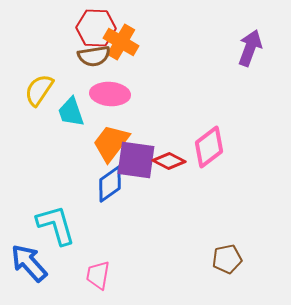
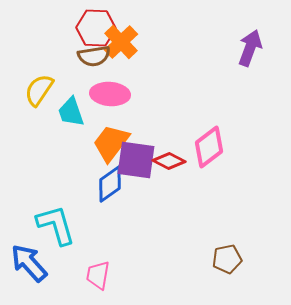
orange cross: rotated 16 degrees clockwise
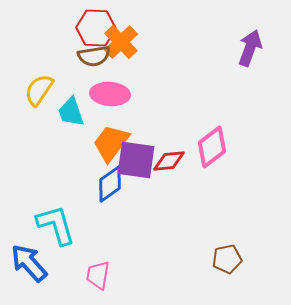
pink diamond: moved 3 px right
red diamond: rotated 32 degrees counterclockwise
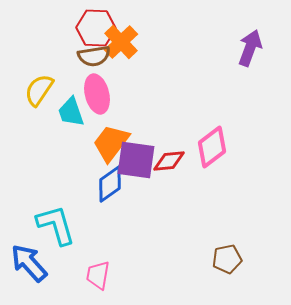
pink ellipse: moved 13 px left; rotated 72 degrees clockwise
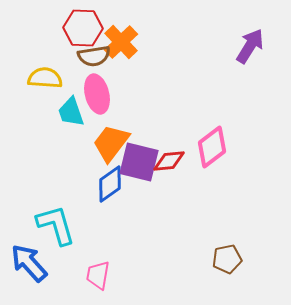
red hexagon: moved 13 px left
purple arrow: moved 2 px up; rotated 12 degrees clockwise
yellow semicircle: moved 6 px right, 12 px up; rotated 60 degrees clockwise
purple square: moved 3 px right, 2 px down; rotated 6 degrees clockwise
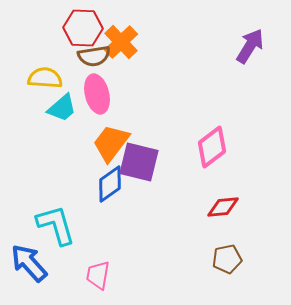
cyan trapezoid: moved 9 px left, 4 px up; rotated 112 degrees counterclockwise
red diamond: moved 54 px right, 46 px down
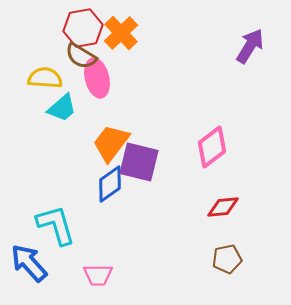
red hexagon: rotated 12 degrees counterclockwise
orange cross: moved 9 px up
brown semicircle: moved 13 px left; rotated 40 degrees clockwise
pink ellipse: moved 16 px up
pink trapezoid: rotated 100 degrees counterclockwise
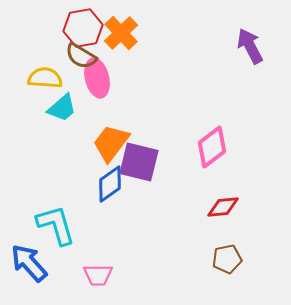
purple arrow: rotated 60 degrees counterclockwise
